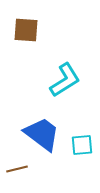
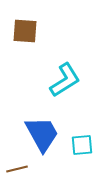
brown square: moved 1 px left, 1 px down
blue trapezoid: rotated 24 degrees clockwise
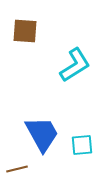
cyan L-shape: moved 10 px right, 15 px up
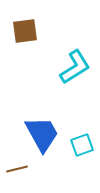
brown square: rotated 12 degrees counterclockwise
cyan L-shape: moved 2 px down
cyan square: rotated 15 degrees counterclockwise
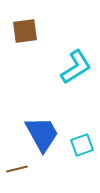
cyan L-shape: moved 1 px right
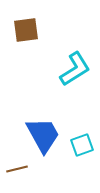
brown square: moved 1 px right, 1 px up
cyan L-shape: moved 1 px left, 2 px down
blue trapezoid: moved 1 px right, 1 px down
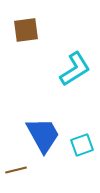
brown line: moved 1 px left, 1 px down
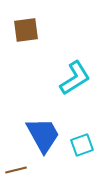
cyan L-shape: moved 9 px down
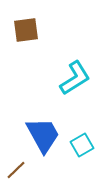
cyan square: rotated 10 degrees counterclockwise
brown line: rotated 30 degrees counterclockwise
